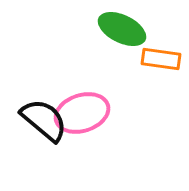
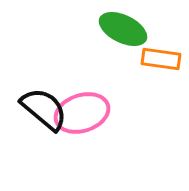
green ellipse: moved 1 px right
black semicircle: moved 11 px up
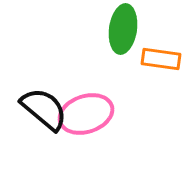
green ellipse: rotated 72 degrees clockwise
pink ellipse: moved 4 px right, 1 px down
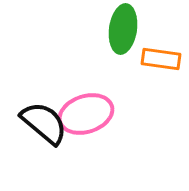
black semicircle: moved 14 px down
